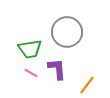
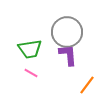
purple L-shape: moved 11 px right, 14 px up
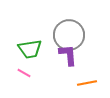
gray circle: moved 2 px right, 3 px down
pink line: moved 7 px left
orange line: moved 2 px up; rotated 42 degrees clockwise
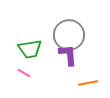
orange line: moved 1 px right
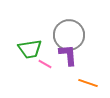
pink line: moved 21 px right, 9 px up
orange line: rotated 30 degrees clockwise
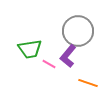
gray circle: moved 9 px right, 4 px up
purple L-shape: moved 1 px down; rotated 135 degrees counterclockwise
pink line: moved 4 px right
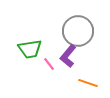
pink line: rotated 24 degrees clockwise
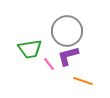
gray circle: moved 11 px left
purple L-shape: rotated 35 degrees clockwise
orange line: moved 5 px left, 2 px up
